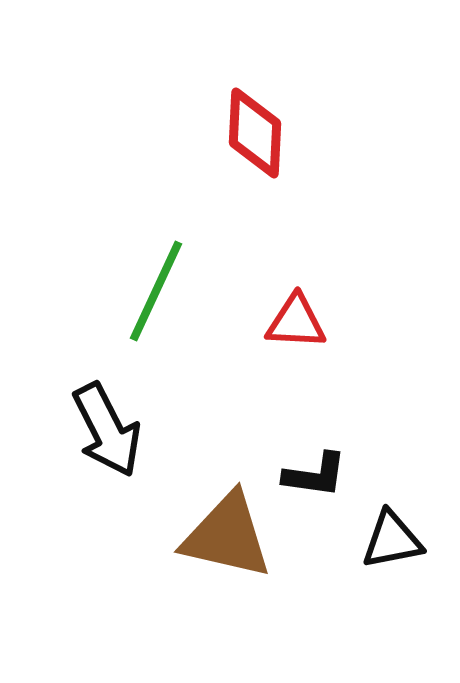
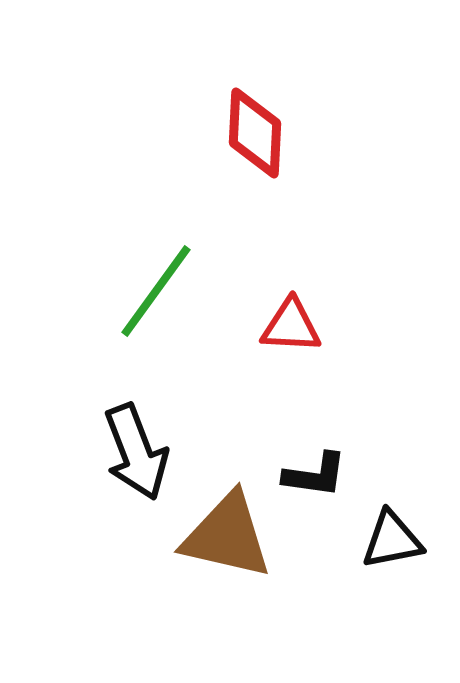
green line: rotated 11 degrees clockwise
red triangle: moved 5 px left, 4 px down
black arrow: moved 29 px right, 22 px down; rotated 6 degrees clockwise
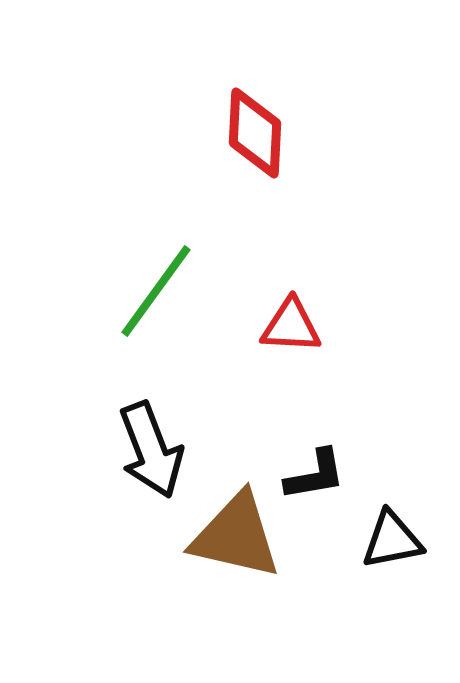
black arrow: moved 15 px right, 2 px up
black L-shape: rotated 18 degrees counterclockwise
brown triangle: moved 9 px right
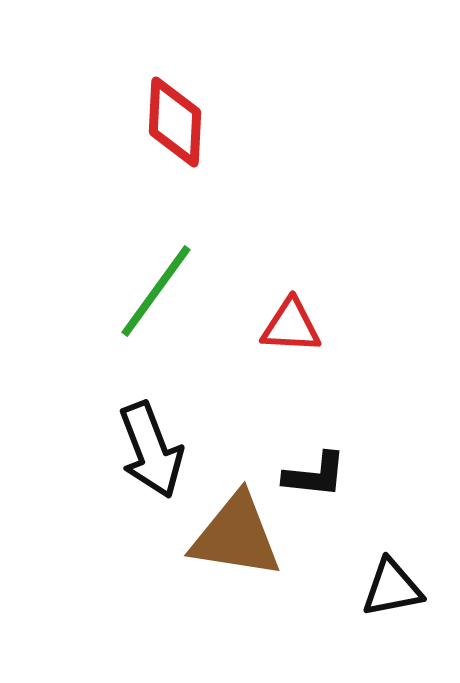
red diamond: moved 80 px left, 11 px up
black L-shape: rotated 16 degrees clockwise
brown triangle: rotated 4 degrees counterclockwise
black triangle: moved 48 px down
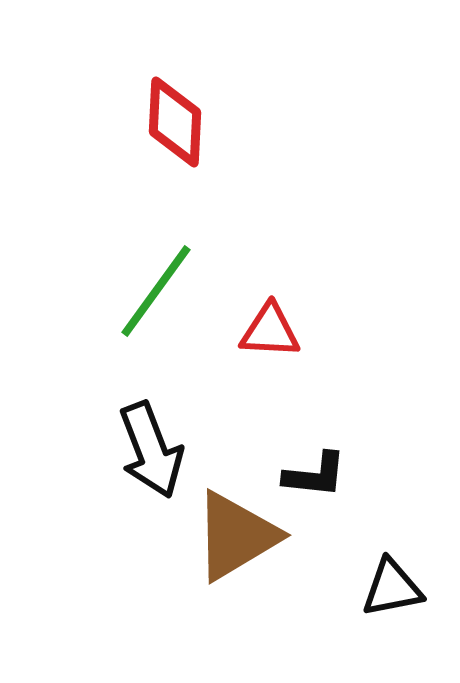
red triangle: moved 21 px left, 5 px down
brown triangle: rotated 40 degrees counterclockwise
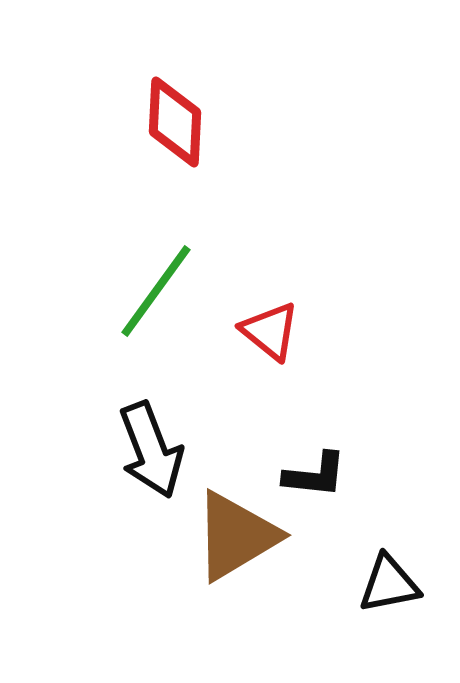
red triangle: rotated 36 degrees clockwise
black triangle: moved 3 px left, 4 px up
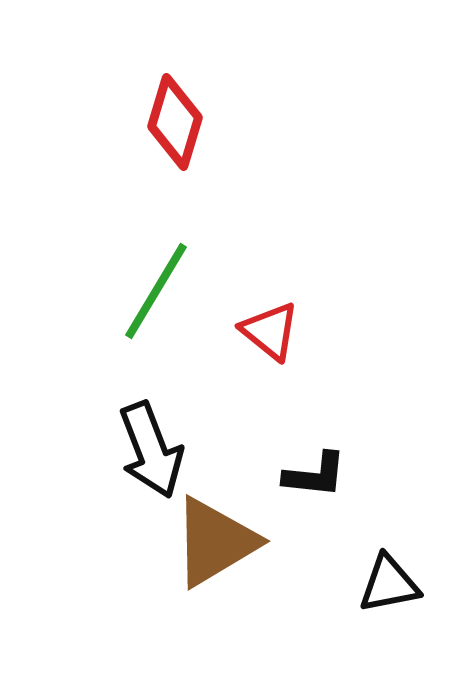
red diamond: rotated 14 degrees clockwise
green line: rotated 5 degrees counterclockwise
brown triangle: moved 21 px left, 6 px down
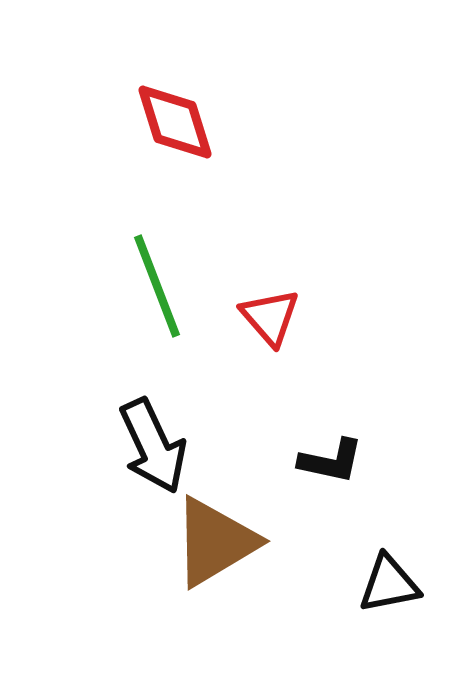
red diamond: rotated 34 degrees counterclockwise
green line: moved 1 px right, 5 px up; rotated 52 degrees counterclockwise
red triangle: moved 14 px up; rotated 10 degrees clockwise
black arrow: moved 2 px right, 4 px up; rotated 4 degrees counterclockwise
black L-shape: moved 16 px right, 14 px up; rotated 6 degrees clockwise
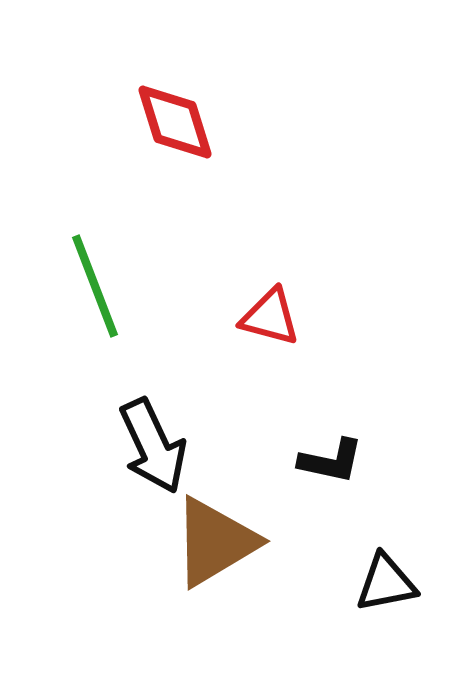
green line: moved 62 px left
red triangle: rotated 34 degrees counterclockwise
black triangle: moved 3 px left, 1 px up
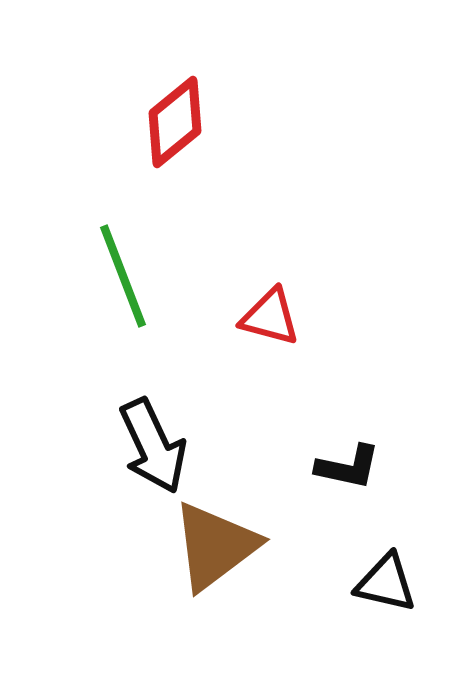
red diamond: rotated 68 degrees clockwise
green line: moved 28 px right, 10 px up
black L-shape: moved 17 px right, 6 px down
brown triangle: moved 4 px down; rotated 6 degrees counterclockwise
black triangle: rotated 24 degrees clockwise
